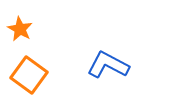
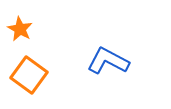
blue L-shape: moved 4 px up
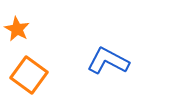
orange star: moved 3 px left
